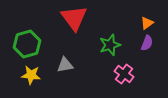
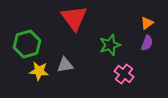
yellow star: moved 8 px right, 4 px up
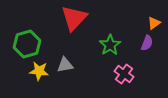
red triangle: rotated 20 degrees clockwise
orange triangle: moved 7 px right
green star: rotated 15 degrees counterclockwise
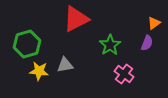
red triangle: moved 2 px right, 1 px down; rotated 20 degrees clockwise
